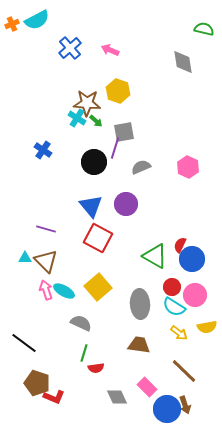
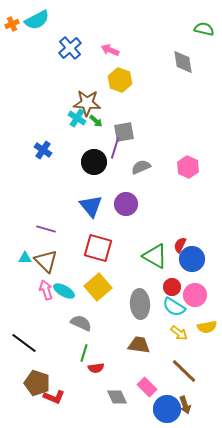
yellow hexagon at (118, 91): moved 2 px right, 11 px up
red square at (98, 238): moved 10 px down; rotated 12 degrees counterclockwise
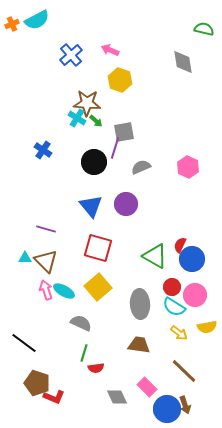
blue cross at (70, 48): moved 1 px right, 7 px down
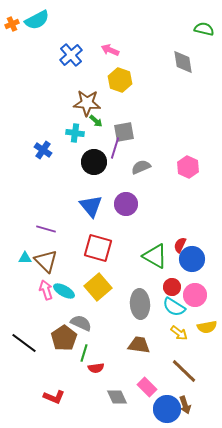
cyan cross at (77, 118): moved 2 px left, 15 px down; rotated 24 degrees counterclockwise
brown pentagon at (37, 383): moved 27 px right, 45 px up; rotated 20 degrees clockwise
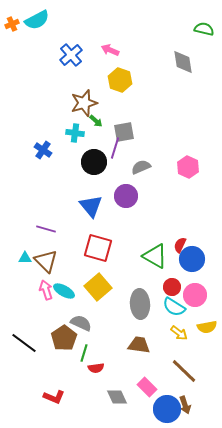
brown star at (87, 103): moved 3 px left; rotated 20 degrees counterclockwise
purple circle at (126, 204): moved 8 px up
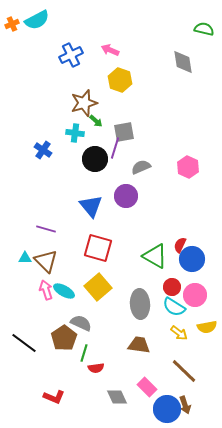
blue cross at (71, 55): rotated 15 degrees clockwise
black circle at (94, 162): moved 1 px right, 3 px up
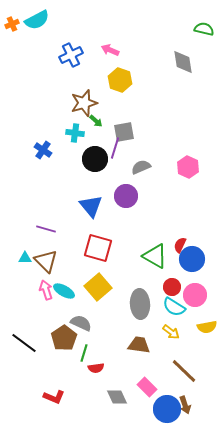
yellow arrow at (179, 333): moved 8 px left, 1 px up
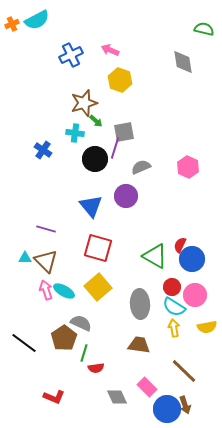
yellow arrow at (171, 332): moved 3 px right, 4 px up; rotated 138 degrees counterclockwise
